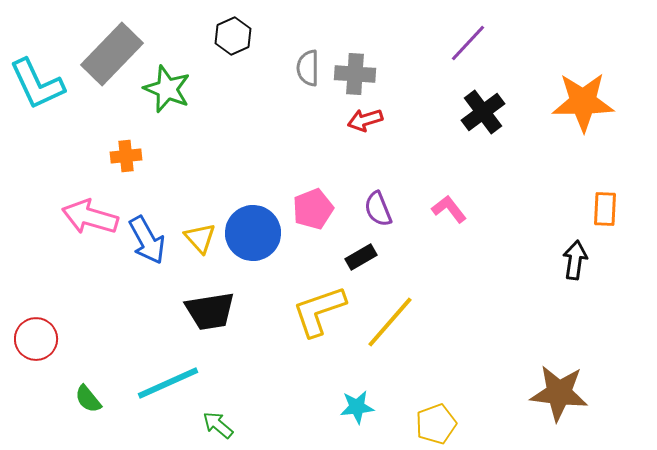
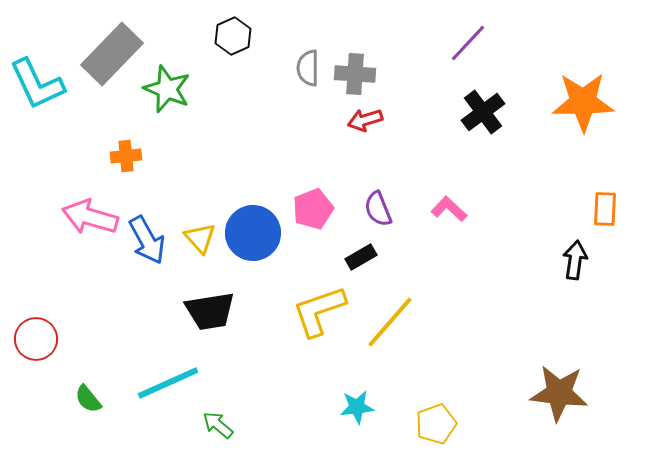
pink L-shape: rotated 9 degrees counterclockwise
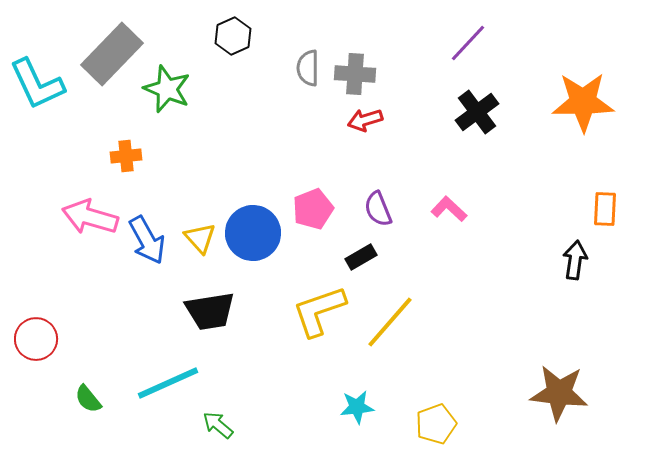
black cross: moved 6 px left
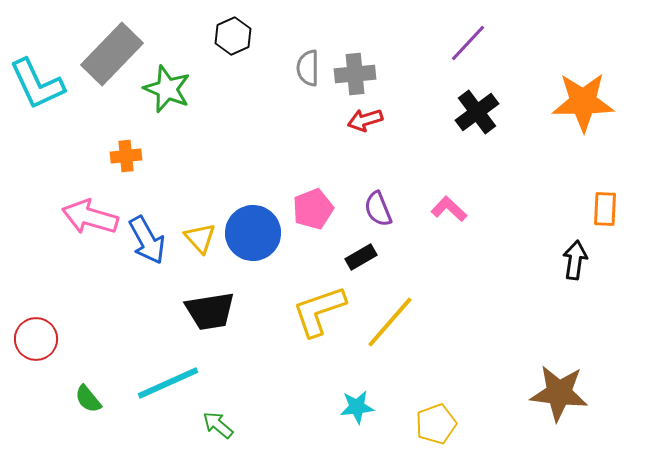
gray cross: rotated 9 degrees counterclockwise
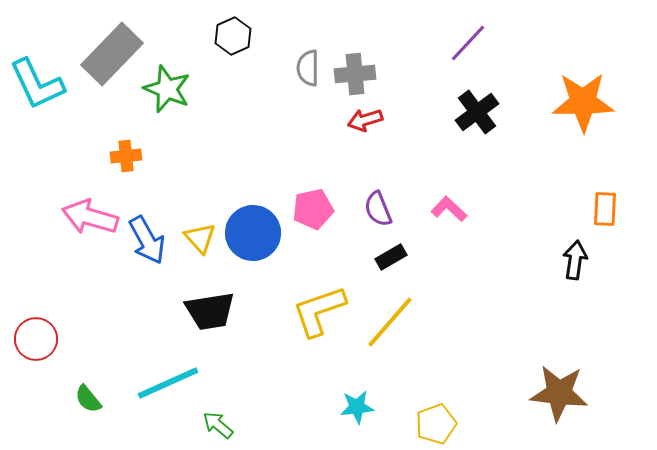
pink pentagon: rotated 9 degrees clockwise
black rectangle: moved 30 px right
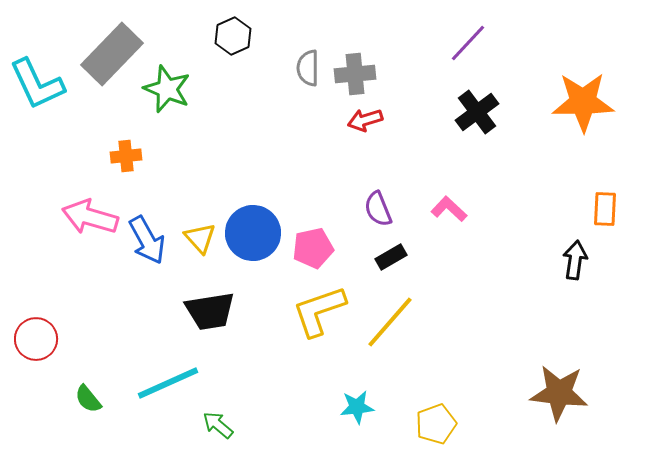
pink pentagon: moved 39 px down
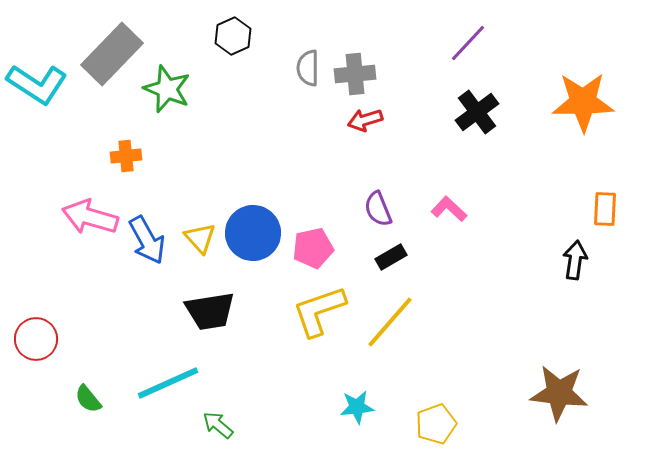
cyan L-shape: rotated 32 degrees counterclockwise
